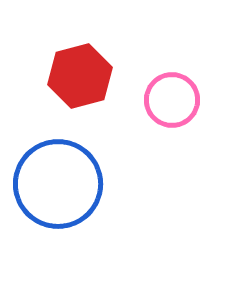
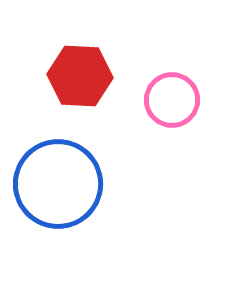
red hexagon: rotated 18 degrees clockwise
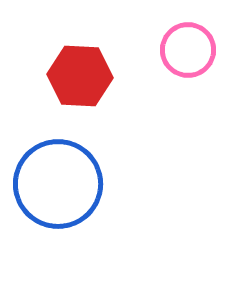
pink circle: moved 16 px right, 50 px up
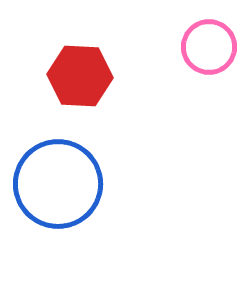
pink circle: moved 21 px right, 3 px up
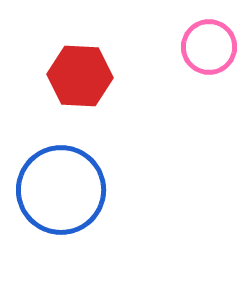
blue circle: moved 3 px right, 6 px down
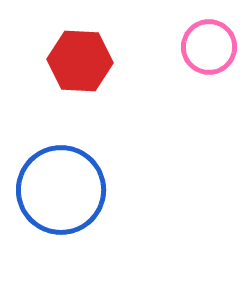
red hexagon: moved 15 px up
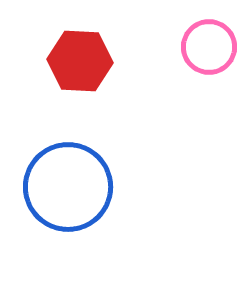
blue circle: moved 7 px right, 3 px up
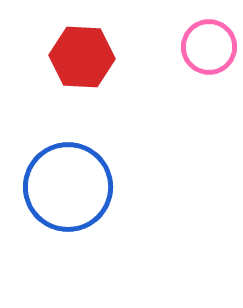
red hexagon: moved 2 px right, 4 px up
